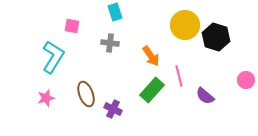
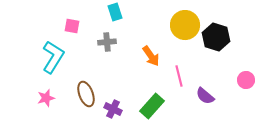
gray cross: moved 3 px left, 1 px up; rotated 12 degrees counterclockwise
green rectangle: moved 16 px down
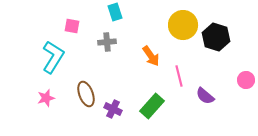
yellow circle: moved 2 px left
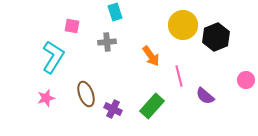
black hexagon: rotated 20 degrees clockwise
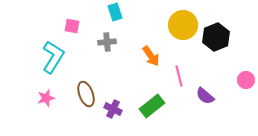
green rectangle: rotated 10 degrees clockwise
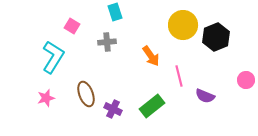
pink square: rotated 21 degrees clockwise
purple semicircle: rotated 18 degrees counterclockwise
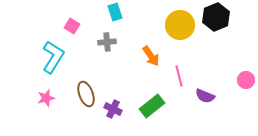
yellow circle: moved 3 px left
black hexagon: moved 20 px up
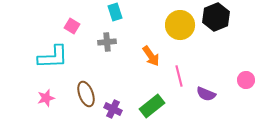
cyan L-shape: rotated 56 degrees clockwise
purple semicircle: moved 1 px right, 2 px up
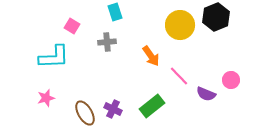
cyan L-shape: moved 1 px right
pink line: rotated 30 degrees counterclockwise
pink circle: moved 15 px left
brown ellipse: moved 1 px left, 19 px down; rotated 10 degrees counterclockwise
